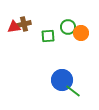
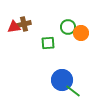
green square: moved 7 px down
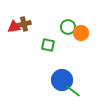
green square: moved 2 px down; rotated 16 degrees clockwise
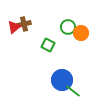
red triangle: rotated 32 degrees counterclockwise
green square: rotated 16 degrees clockwise
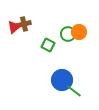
green circle: moved 7 px down
orange circle: moved 2 px left, 1 px up
green line: moved 1 px right
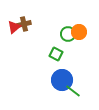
green square: moved 8 px right, 9 px down
green line: moved 1 px left
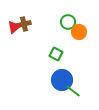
green circle: moved 12 px up
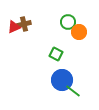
red triangle: rotated 16 degrees clockwise
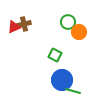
green square: moved 1 px left, 1 px down
green line: rotated 21 degrees counterclockwise
